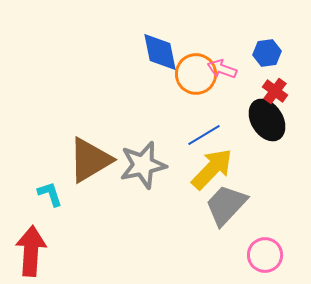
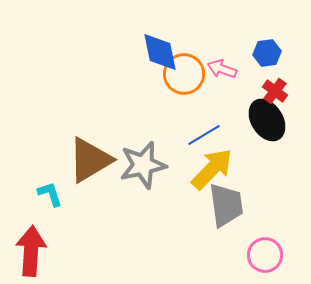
orange circle: moved 12 px left
gray trapezoid: rotated 129 degrees clockwise
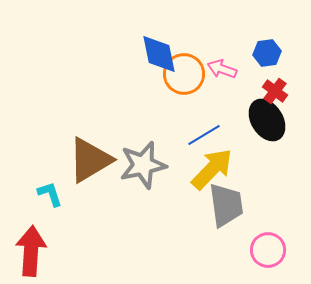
blue diamond: moved 1 px left, 2 px down
pink circle: moved 3 px right, 5 px up
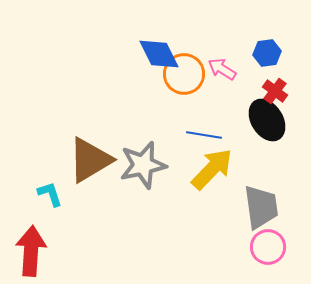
blue diamond: rotated 15 degrees counterclockwise
pink arrow: rotated 12 degrees clockwise
blue line: rotated 40 degrees clockwise
gray trapezoid: moved 35 px right, 2 px down
pink circle: moved 3 px up
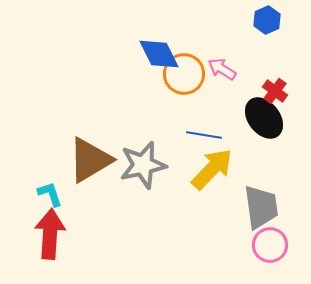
blue hexagon: moved 33 px up; rotated 16 degrees counterclockwise
black ellipse: moved 3 px left, 2 px up; rotated 6 degrees counterclockwise
pink circle: moved 2 px right, 2 px up
red arrow: moved 19 px right, 17 px up
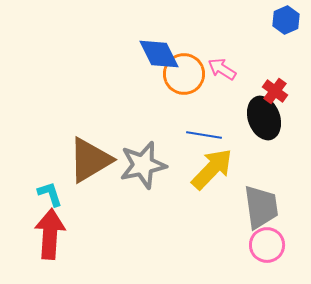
blue hexagon: moved 19 px right
black ellipse: rotated 18 degrees clockwise
pink circle: moved 3 px left
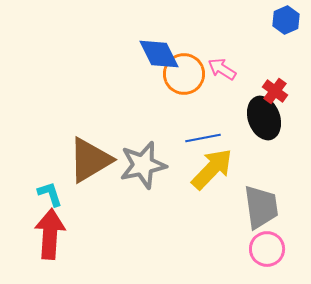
blue line: moved 1 px left, 3 px down; rotated 20 degrees counterclockwise
pink circle: moved 4 px down
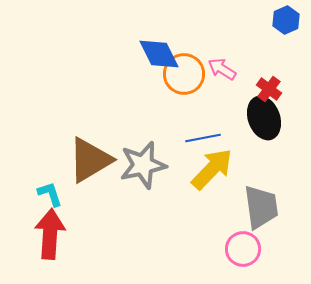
red cross: moved 6 px left, 2 px up
pink circle: moved 24 px left
